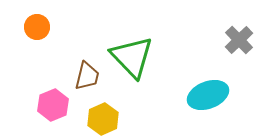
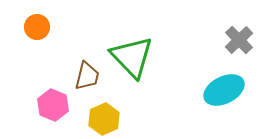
cyan ellipse: moved 16 px right, 5 px up; rotated 6 degrees counterclockwise
pink hexagon: rotated 16 degrees counterclockwise
yellow hexagon: moved 1 px right
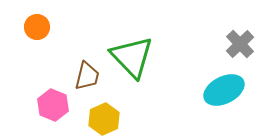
gray cross: moved 1 px right, 4 px down
